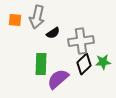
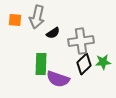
purple semicircle: rotated 120 degrees counterclockwise
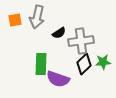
orange square: rotated 16 degrees counterclockwise
black semicircle: moved 6 px right
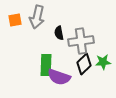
black semicircle: rotated 112 degrees clockwise
green rectangle: moved 5 px right, 1 px down
purple semicircle: moved 1 px right, 2 px up
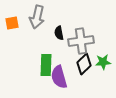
orange square: moved 3 px left, 3 px down
purple semicircle: rotated 55 degrees clockwise
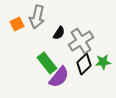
orange square: moved 5 px right, 1 px down; rotated 16 degrees counterclockwise
black semicircle: rotated 136 degrees counterclockwise
gray cross: rotated 25 degrees counterclockwise
green rectangle: moved 1 px right, 2 px up; rotated 40 degrees counterclockwise
purple semicircle: rotated 125 degrees counterclockwise
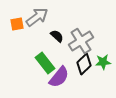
gray arrow: rotated 140 degrees counterclockwise
orange square: rotated 16 degrees clockwise
black semicircle: moved 2 px left, 3 px down; rotated 80 degrees counterclockwise
green rectangle: moved 2 px left
